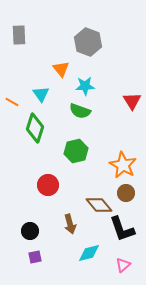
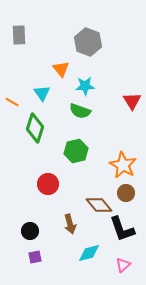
cyan triangle: moved 1 px right, 1 px up
red circle: moved 1 px up
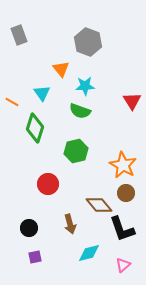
gray rectangle: rotated 18 degrees counterclockwise
black circle: moved 1 px left, 3 px up
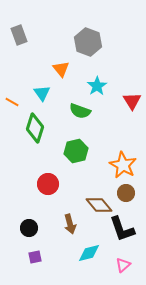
cyan star: moved 12 px right; rotated 30 degrees counterclockwise
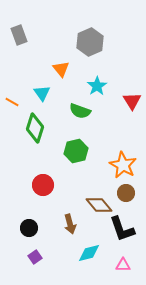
gray hexagon: moved 2 px right; rotated 16 degrees clockwise
red circle: moved 5 px left, 1 px down
purple square: rotated 24 degrees counterclockwise
pink triangle: rotated 42 degrees clockwise
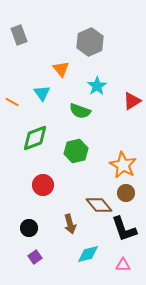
red triangle: rotated 30 degrees clockwise
green diamond: moved 10 px down; rotated 52 degrees clockwise
black L-shape: moved 2 px right
cyan diamond: moved 1 px left, 1 px down
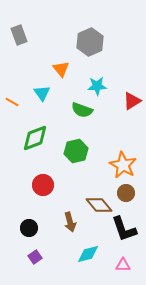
cyan star: rotated 30 degrees clockwise
green semicircle: moved 2 px right, 1 px up
brown arrow: moved 2 px up
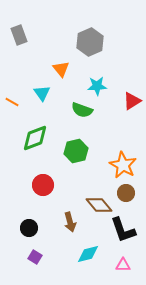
black L-shape: moved 1 px left, 1 px down
purple square: rotated 24 degrees counterclockwise
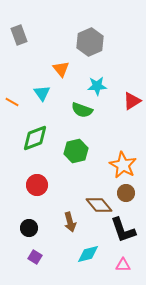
red circle: moved 6 px left
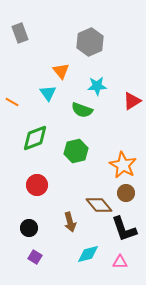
gray rectangle: moved 1 px right, 2 px up
orange triangle: moved 2 px down
cyan triangle: moved 6 px right
black L-shape: moved 1 px right, 1 px up
pink triangle: moved 3 px left, 3 px up
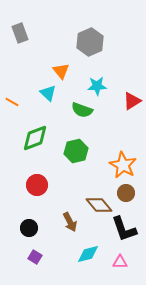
cyan triangle: rotated 12 degrees counterclockwise
brown arrow: rotated 12 degrees counterclockwise
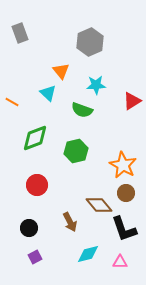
cyan star: moved 1 px left, 1 px up
purple square: rotated 32 degrees clockwise
